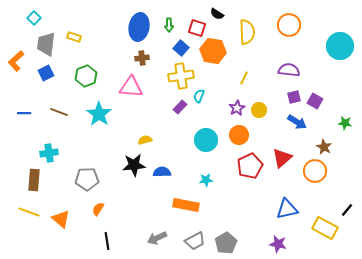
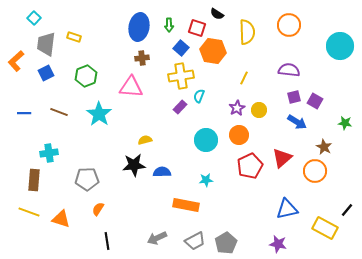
orange triangle at (61, 219): rotated 24 degrees counterclockwise
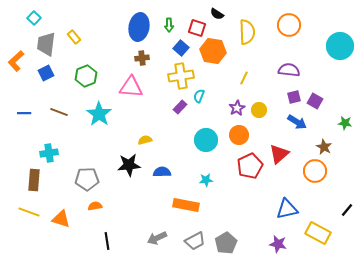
yellow rectangle at (74, 37): rotated 32 degrees clockwise
red triangle at (282, 158): moved 3 px left, 4 px up
black star at (134, 165): moved 5 px left
orange semicircle at (98, 209): moved 3 px left, 3 px up; rotated 48 degrees clockwise
yellow rectangle at (325, 228): moved 7 px left, 5 px down
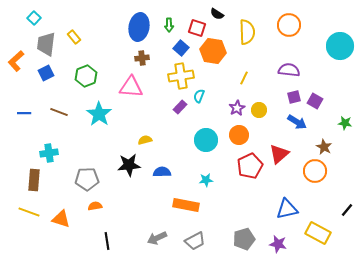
gray pentagon at (226, 243): moved 18 px right, 4 px up; rotated 15 degrees clockwise
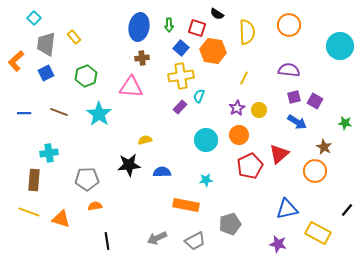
gray pentagon at (244, 239): moved 14 px left, 15 px up
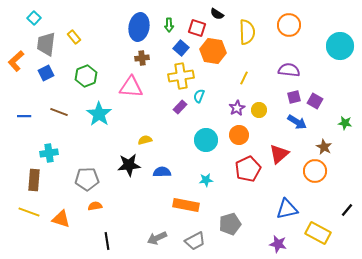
blue line at (24, 113): moved 3 px down
red pentagon at (250, 166): moved 2 px left, 3 px down
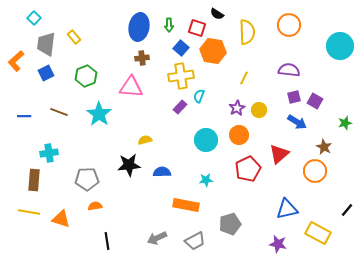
green star at (345, 123): rotated 24 degrees counterclockwise
yellow line at (29, 212): rotated 10 degrees counterclockwise
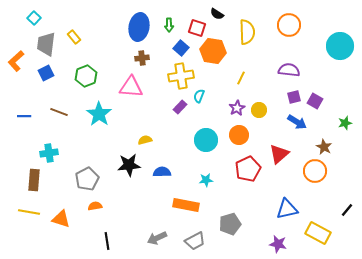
yellow line at (244, 78): moved 3 px left
gray pentagon at (87, 179): rotated 25 degrees counterclockwise
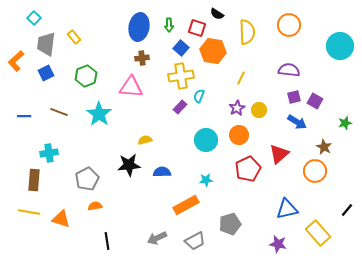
orange rectangle at (186, 205): rotated 40 degrees counterclockwise
yellow rectangle at (318, 233): rotated 20 degrees clockwise
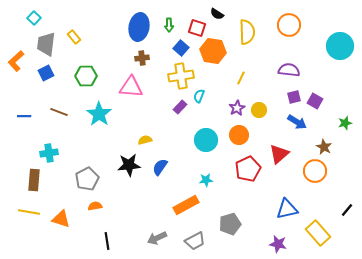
green hexagon at (86, 76): rotated 20 degrees clockwise
blue semicircle at (162, 172): moved 2 px left, 5 px up; rotated 54 degrees counterclockwise
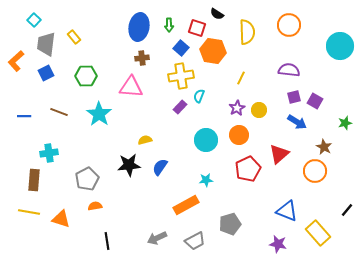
cyan square at (34, 18): moved 2 px down
blue triangle at (287, 209): moved 2 px down; rotated 35 degrees clockwise
